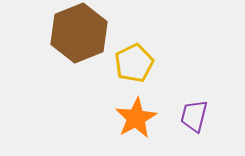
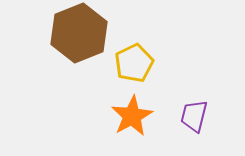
orange star: moved 4 px left, 2 px up
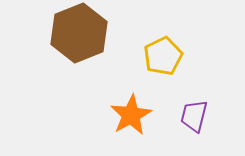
yellow pentagon: moved 29 px right, 7 px up
orange star: moved 1 px left, 1 px up
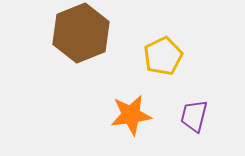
brown hexagon: moved 2 px right
orange star: rotated 21 degrees clockwise
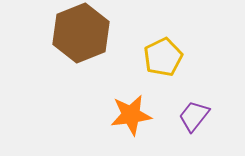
yellow pentagon: moved 1 px down
purple trapezoid: rotated 24 degrees clockwise
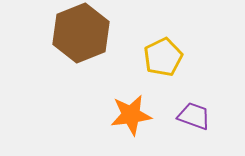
purple trapezoid: rotated 72 degrees clockwise
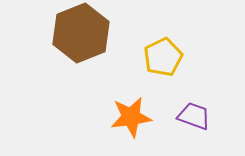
orange star: moved 2 px down
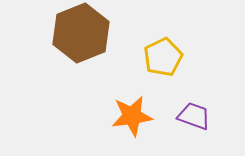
orange star: moved 1 px right, 1 px up
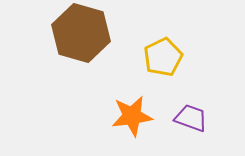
brown hexagon: rotated 22 degrees counterclockwise
purple trapezoid: moved 3 px left, 2 px down
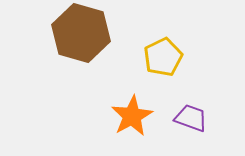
orange star: rotated 21 degrees counterclockwise
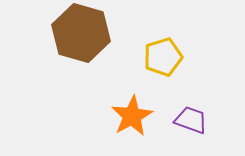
yellow pentagon: rotated 9 degrees clockwise
purple trapezoid: moved 2 px down
